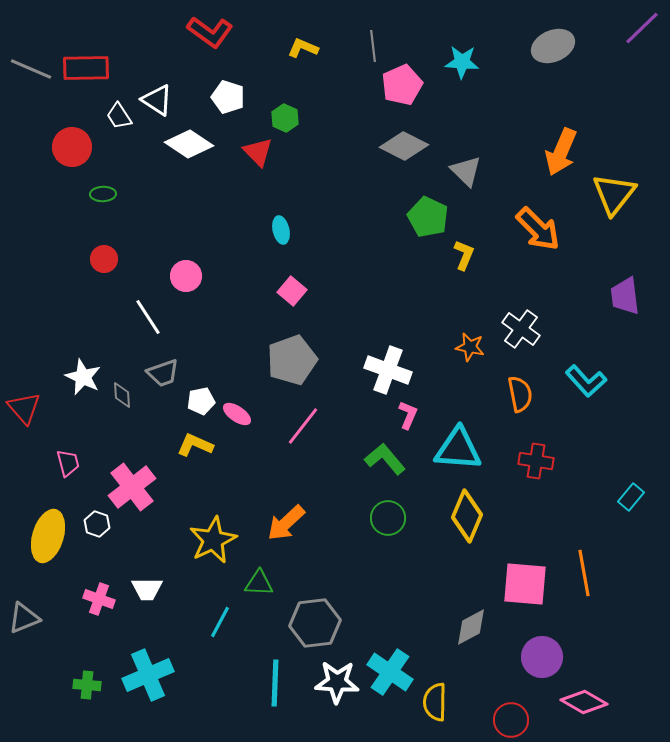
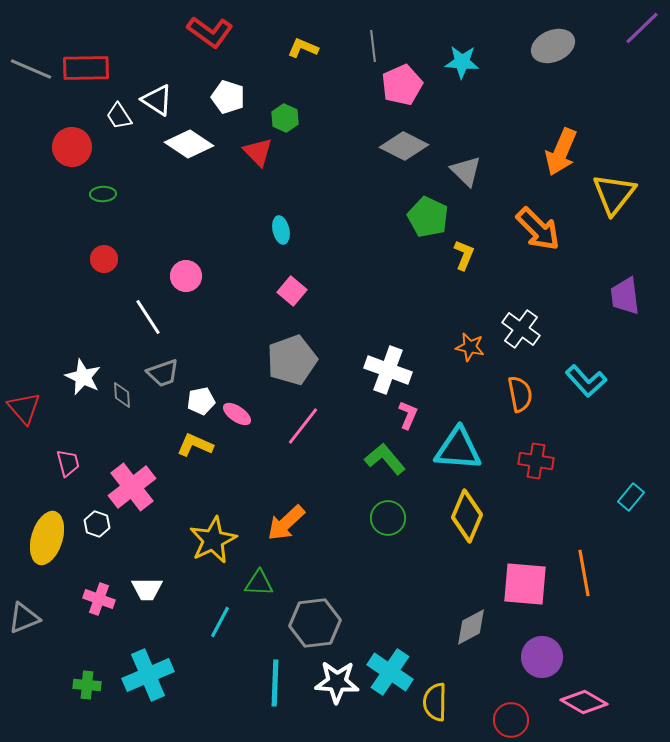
yellow ellipse at (48, 536): moved 1 px left, 2 px down
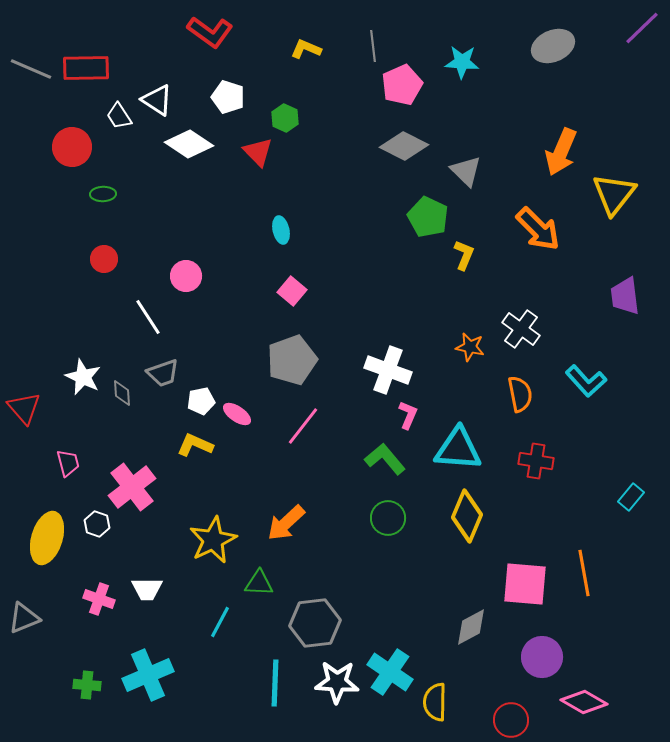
yellow L-shape at (303, 48): moved 3 px right, 1 px down
gray diamond at (122, 395): moved 2 px up
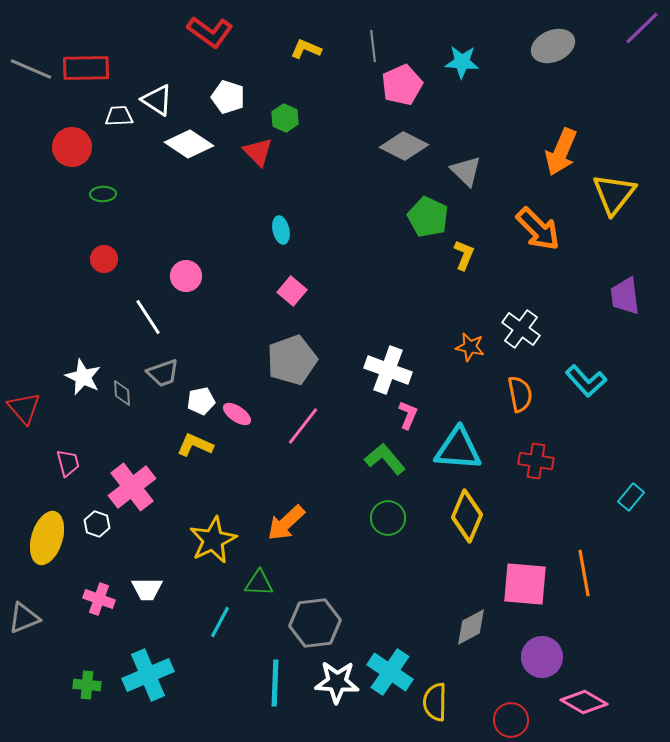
white trapezoid at (119, 116): rotated 120 degrees clockwise
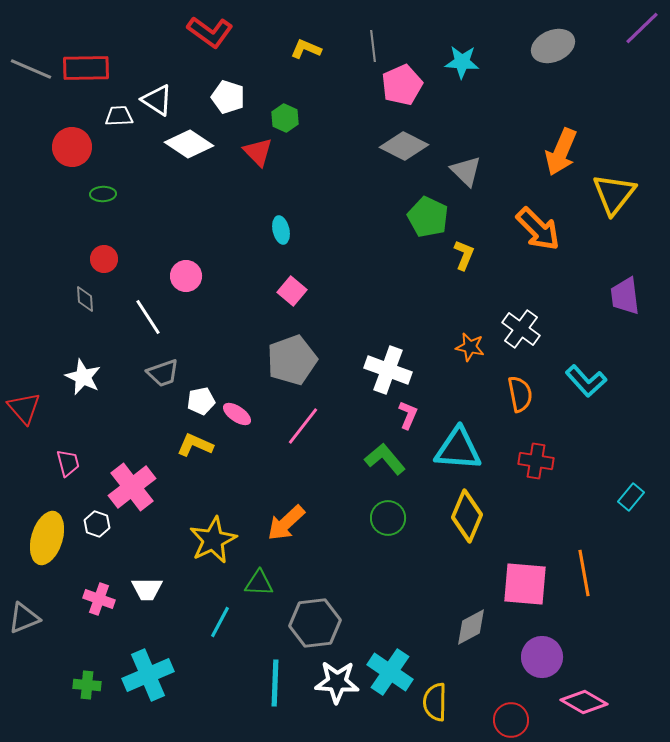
gray diamond at (122, 393): moved 37 px left, 94 px up
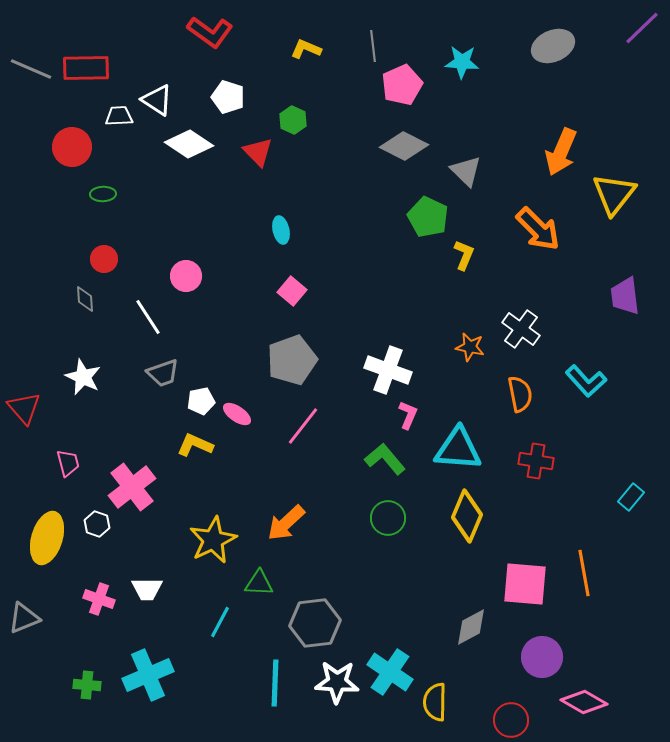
green hexagon at (285, 118): moved 8 px right, 2 px down
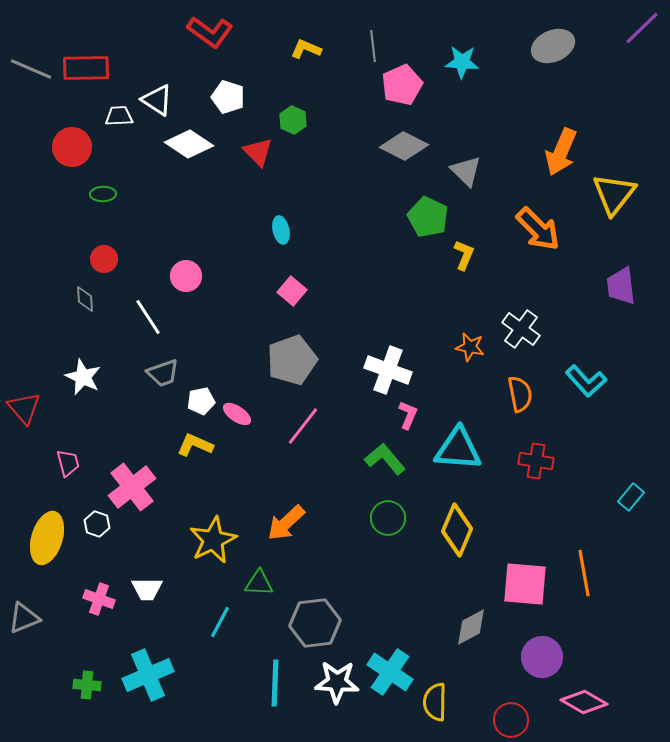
purple trapezoid at (625, 296): moved 4 px left, 10 px up
yellow diamond at (467, 516): moved 10 px left, 14 px down
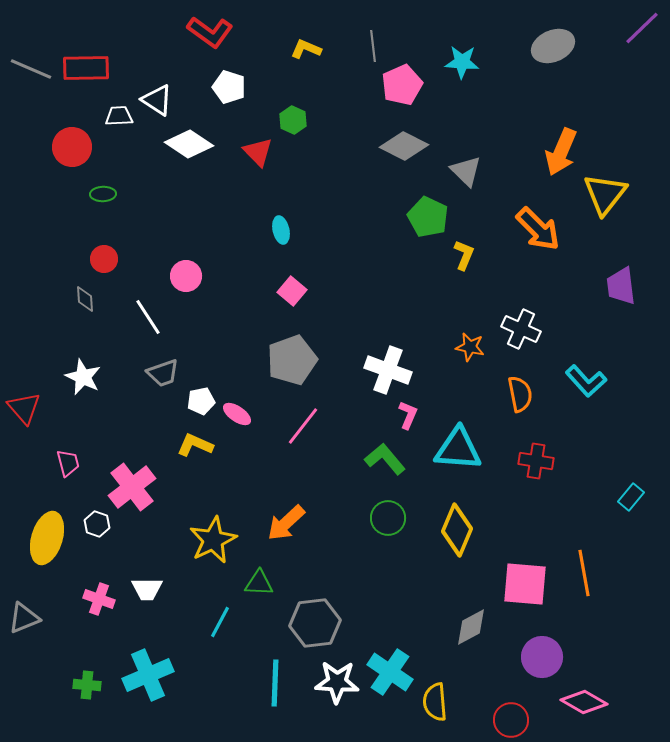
white pentagon at (228, 97): moved 1 px right, 10 px up
yellow triangle at (614, 194): moved 9 px left
white cross at (521, 329): rotated 12 degrees counterclockwise
yellow semicircle at (435, 702): rotated 6 degrees counterclockwise
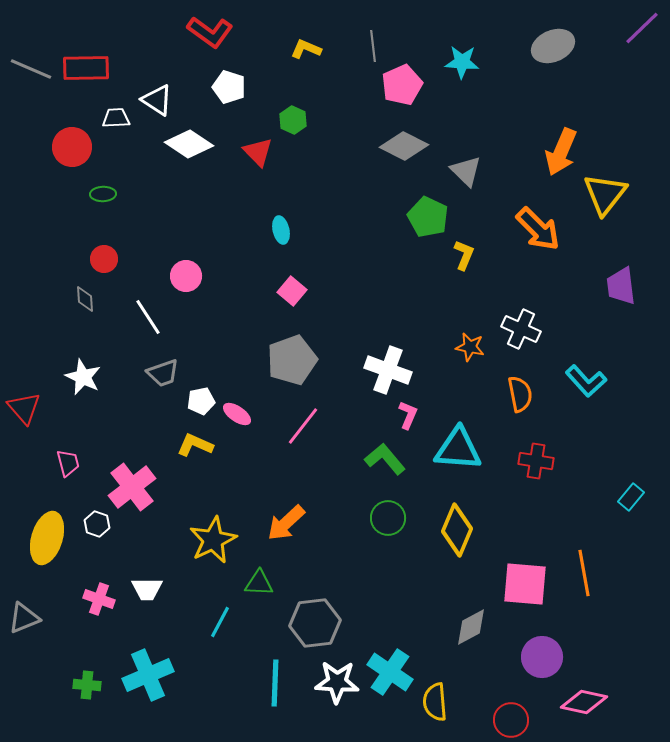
white trapezoid at (119, 116): moved 3 px left, 2 px down
pink diamond at (584, 702): rotated 18 degrees counterclockwise
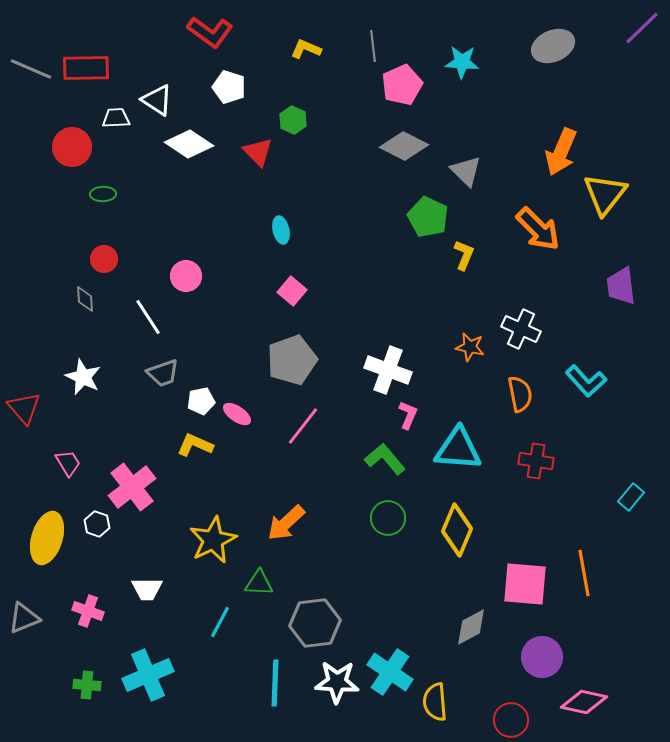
pink trapezoid at (68, 463): rotated 16 degrees counterclockwise
pink cross at (99, 599): moved 11 px left, 12 px down
